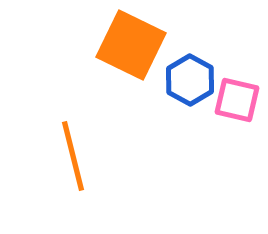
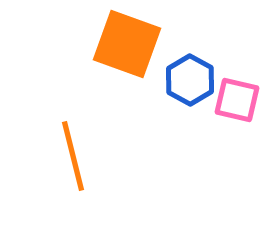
orange square: moved 4 px left, 1 px up; rotated 6 degrees counterclockwise
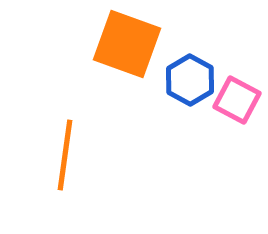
pink square: rotated 15 degrees clockwise
orange line: moved 8 px left, 1 px up; rotated 22 degrees clockwise
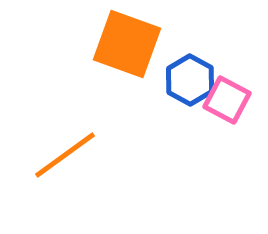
pink square: moved 10 px left
orange line: rotated 46 degrees clockwise
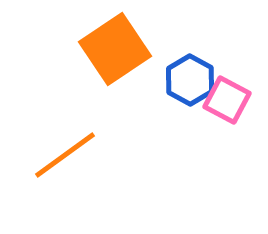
orange square: moved 12 px left, 5 px down; rotated 36 degrees clockwise
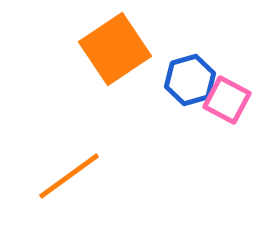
blue hexagon: rotated 15 degrees clockwise
orange line: moved 4 px right, 21 px down
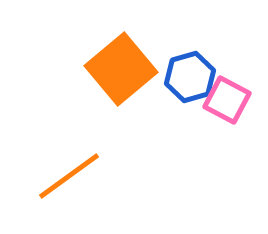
orange square: moved 6 px right, 20 px down; rotated 6 degrees counterclockwise
blue hexagon: moved 3 px up
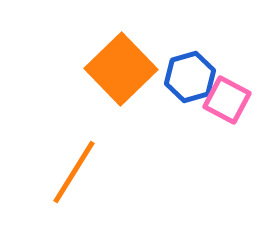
orange square: rotated 4 degrees counterclockwise
orange line: moved 5 px right, 4 px up; rotated 22 degrees counterclockwise
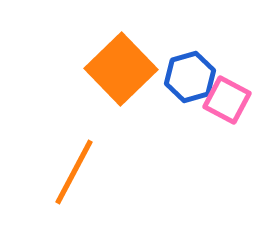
orange line: rotated 4 degrees counterclockwise
